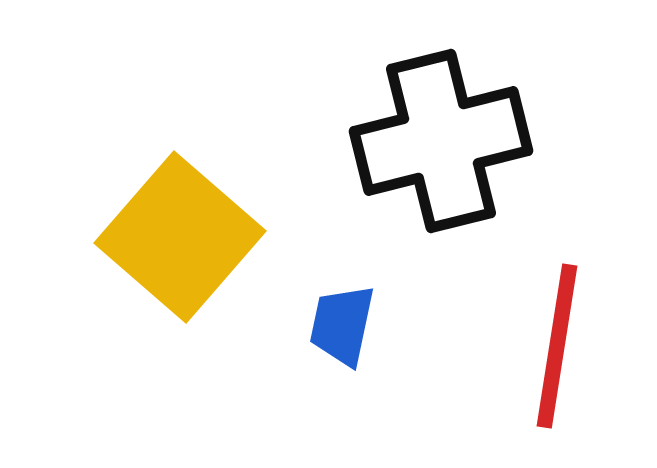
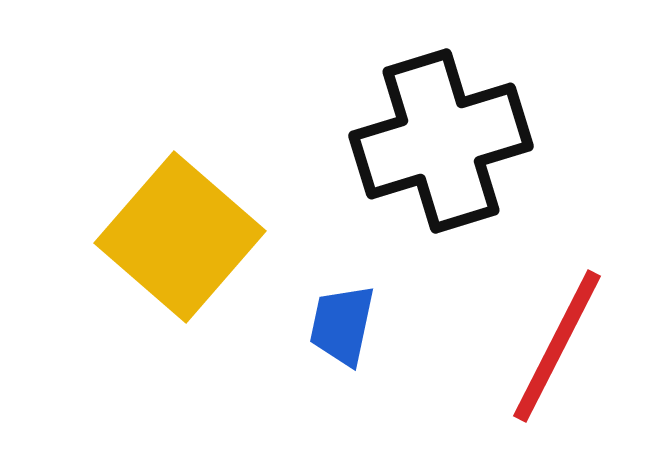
black cross: rotated 3 degrees counterclockwise
red line: rotated 18 degrees clockwise
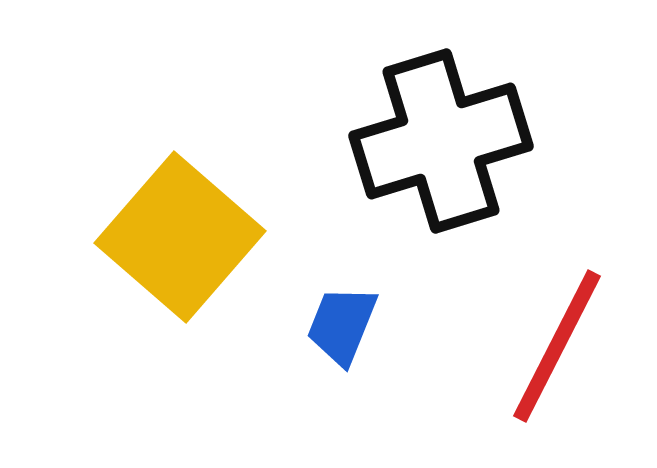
blue trapezoid: rotated 10 degrees clockwise
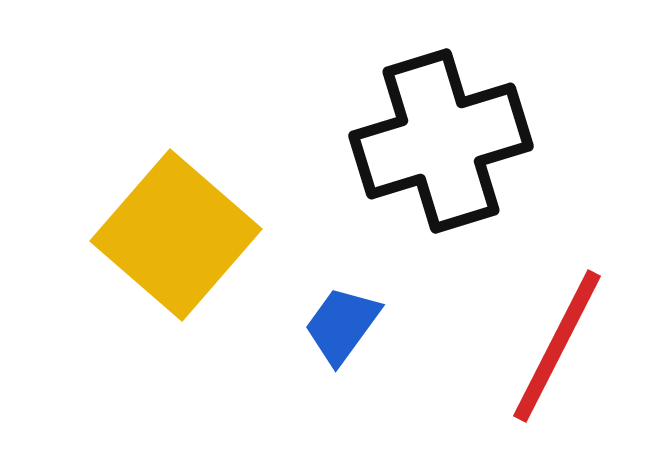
yellow square: moved 4 px left, 2 px up
blue trapezoid: rotated 14 degrees clockwise
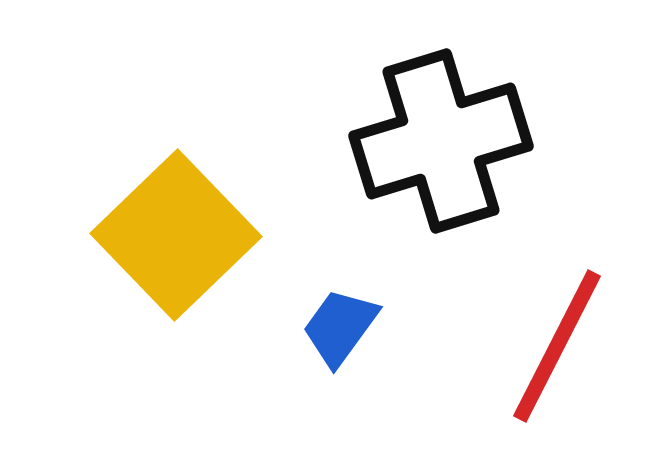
yellow square: rotated 5 degrees clockwise
blue trapezoid: moved 2 px left, 2 px down
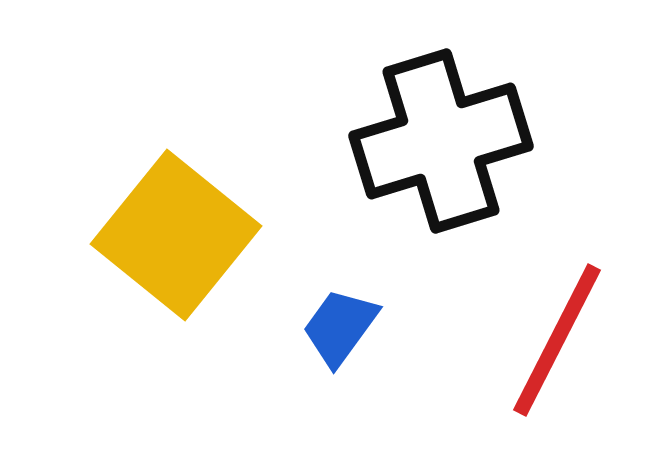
yellow square: rotated 7 degrees counterclockwise
red line: moved 6 px up
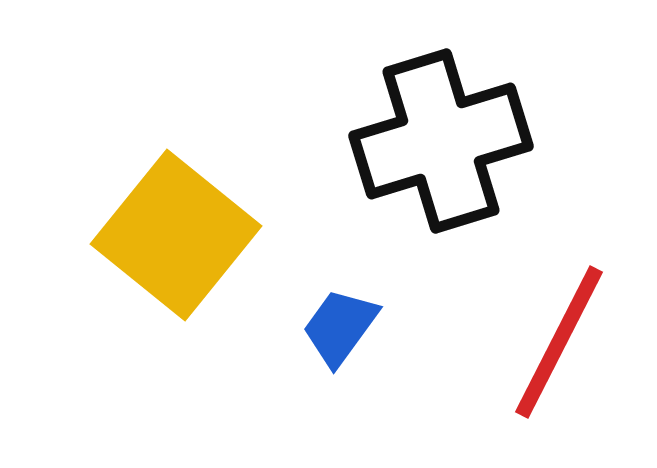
red line: moved 2 px right, 2 px down
